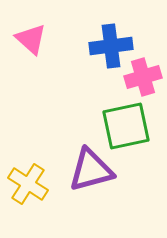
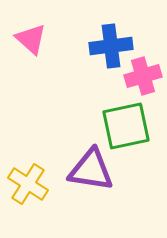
pink cross: moved 1 px up
purple triangle: rotated 24 degrees clockwise
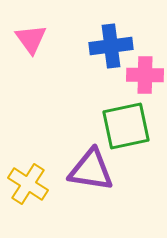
pink triangle: rotated 12 degrees clockwise
pink cross: moved 2 px right, 1 px up; rotated 18 degrees clockwise
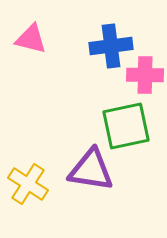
pink triangle: rotated 40 degrees counterclockwise
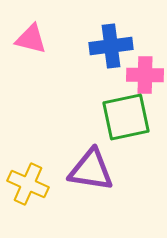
green square: moved 9 px up
yellow cross: rotated 9 degrees counterclockwise
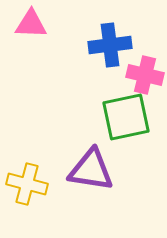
pink triangle: moved 15 px up; rotated 12 degrees counterclockwise
blue cross: moved 1 px left, 1 px up
pink cross: rotated 12 degrees clockwise
yellow cross: moved 1 px left; rotated 9 degrees counterclockwise
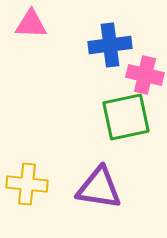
purple triangle: moved 8 px right, 18 px down
yellow cross: rotated 9 degrees counterclockwise
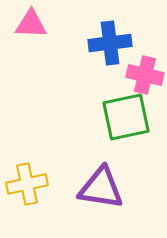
blue cross: moved 2 px up
yellow cross: rotated 18 degrees counterclockwise
purple triangle: moved 2 px right
